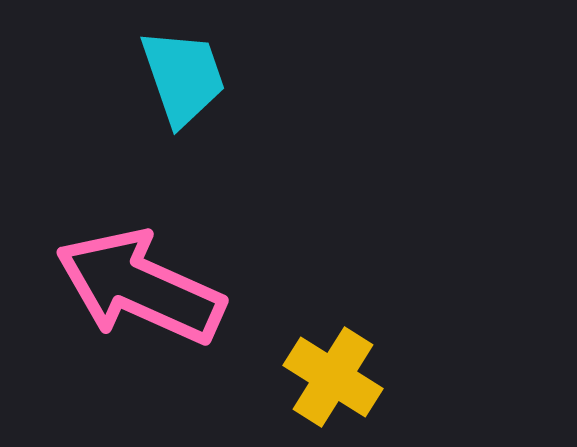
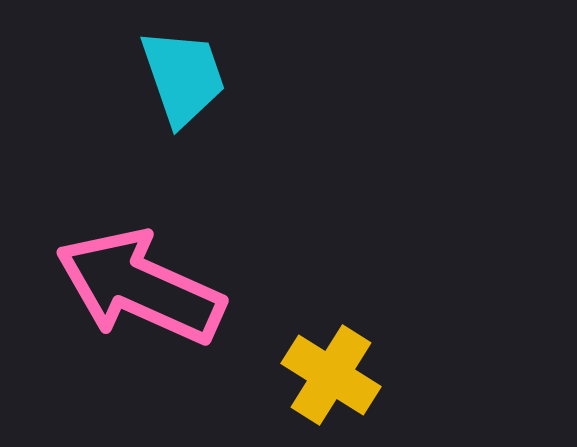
yellow cross: moved 2 px left, 2 px up
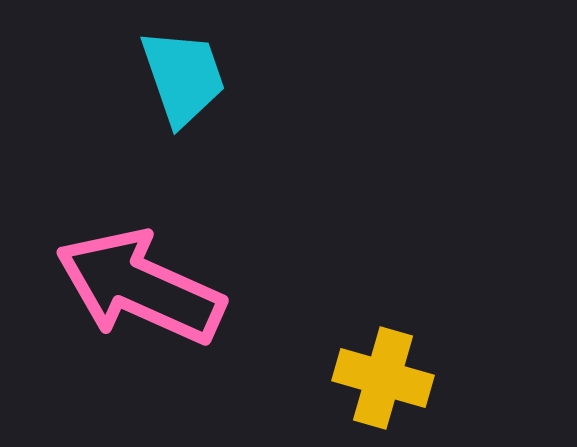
yellow cross: moved 52 px right, 3 px down; rotated 16 degrees counterclockwise
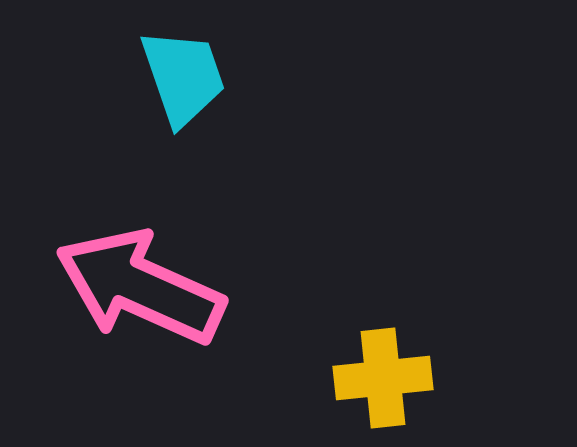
yellow cross: rotated 22 degrees counterclockwise
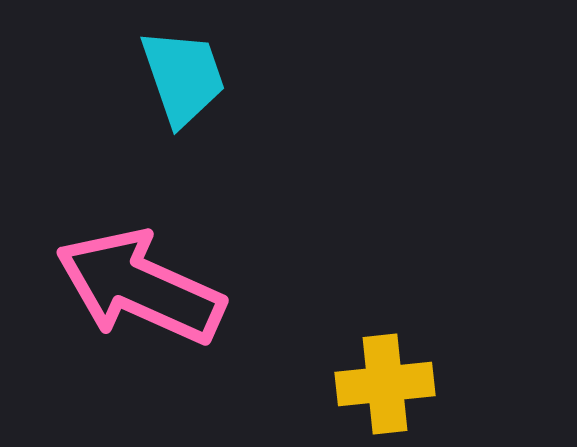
yellow cross: moved 2 px right, 6 px down
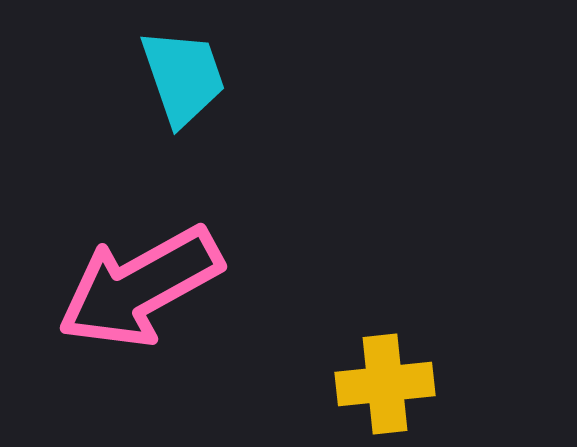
pink arrow: rotated 53 degrees counterclockwise
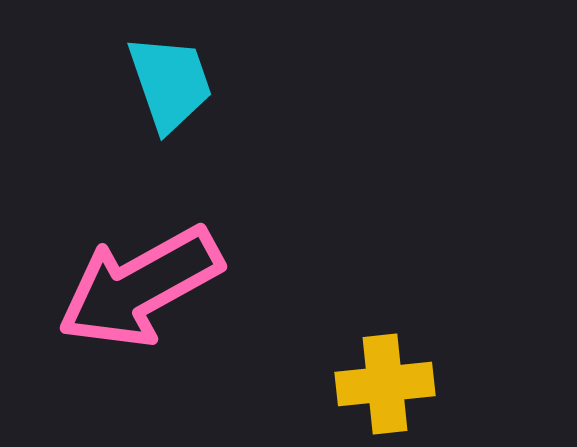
cyan trapezoid: moved 13 px left, 6 px down
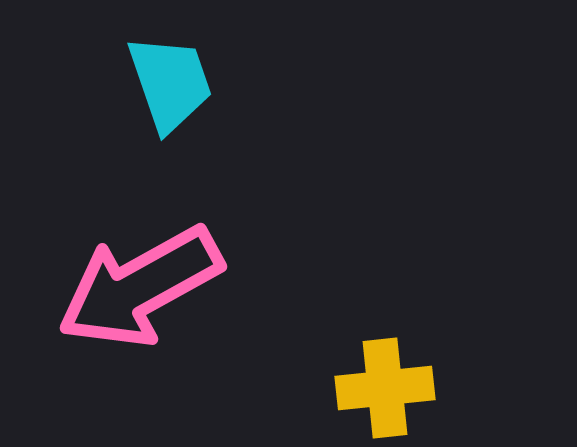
yellow cross: moved 4 px down
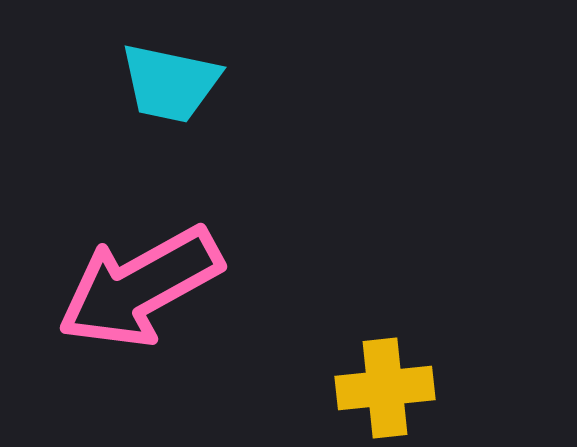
cyan trapezoid: rotated 121 degrees clockwise
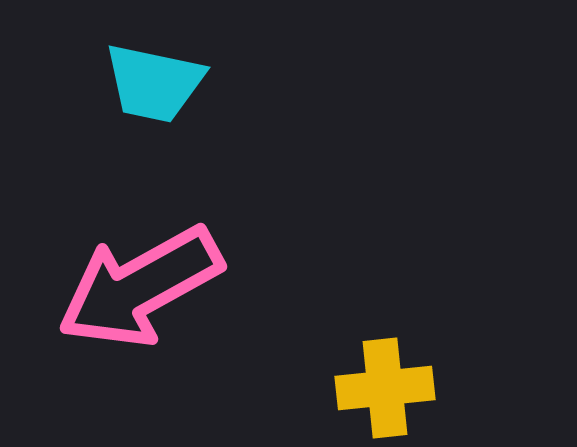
cyan trapezoid: moved 16 px left
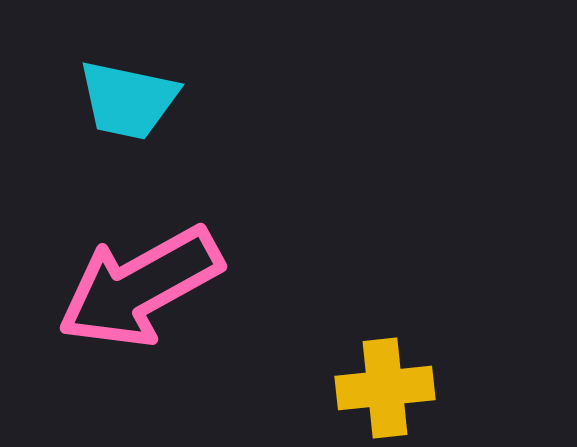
cyan trapezoid: moved 26 px left, 17 px down
